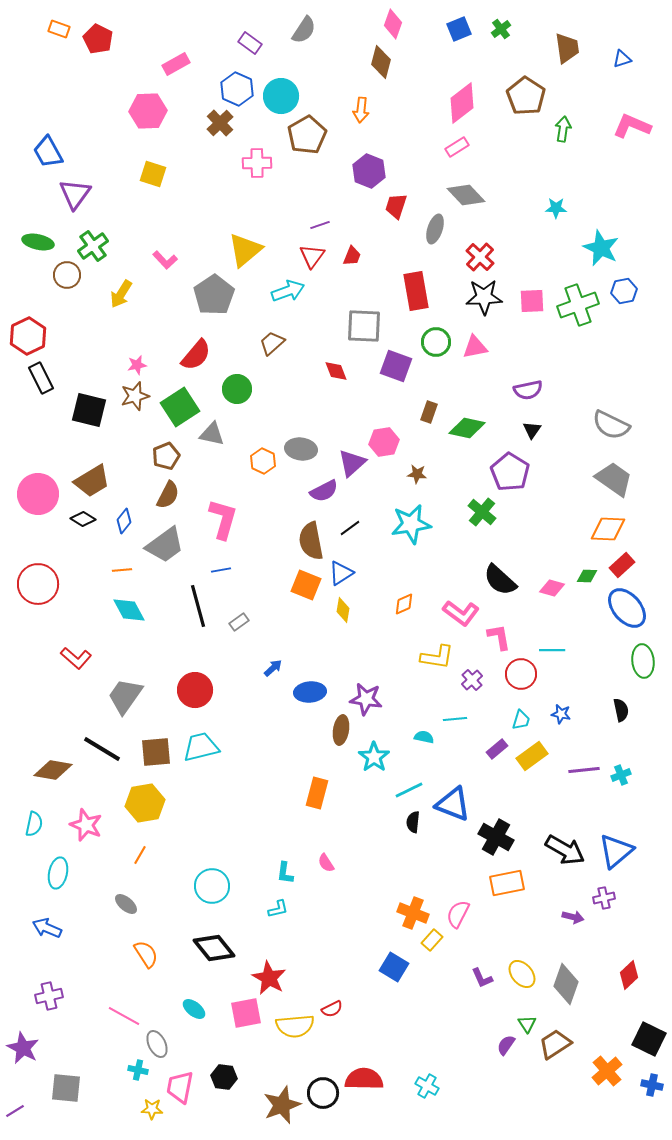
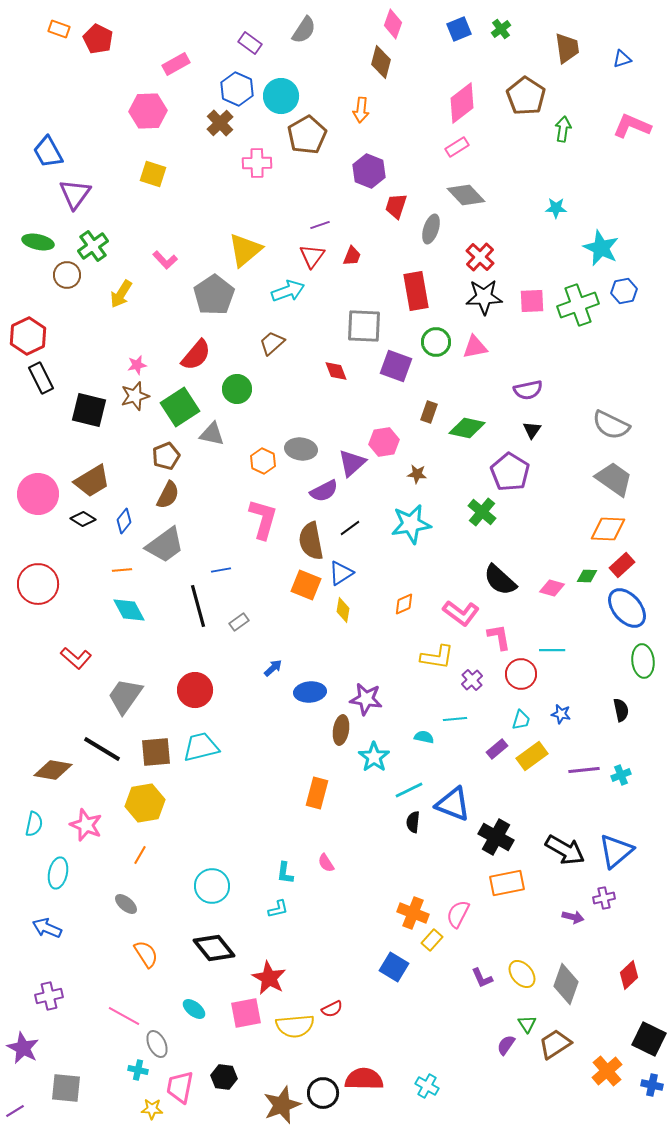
gray ellipse at (435, 229): moved 4 px left
pink L-shape at (223, 519): moved 40 px right
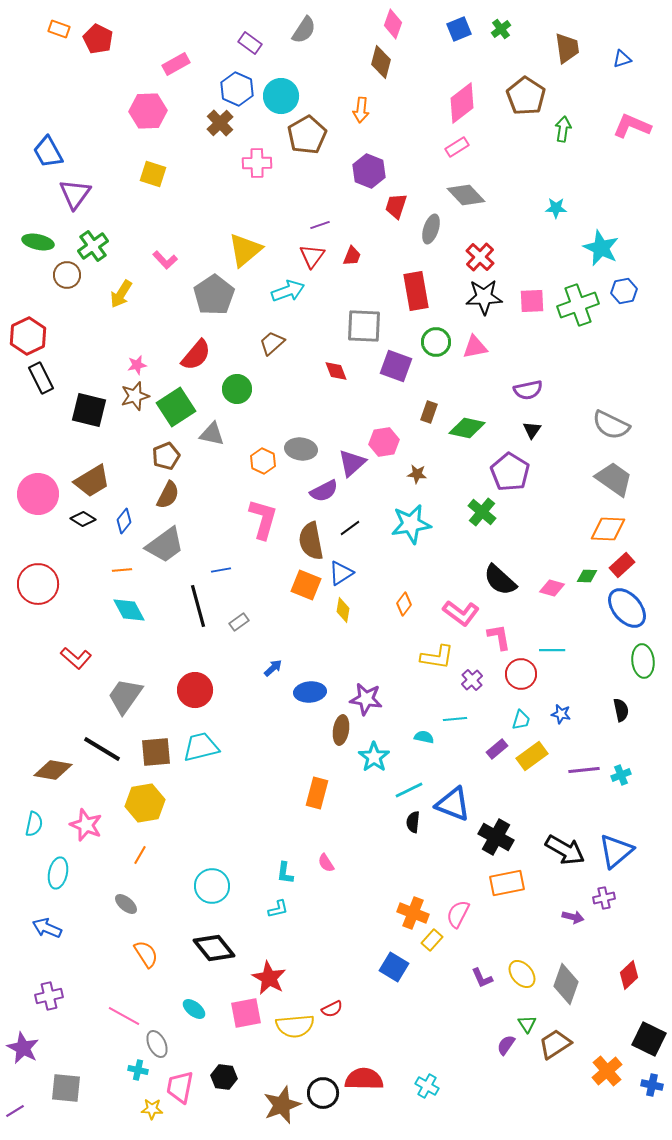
green square at (180, 407): moved 4 px left
orange diamond at (404, 604): rotated 30 degrees counterclockwise
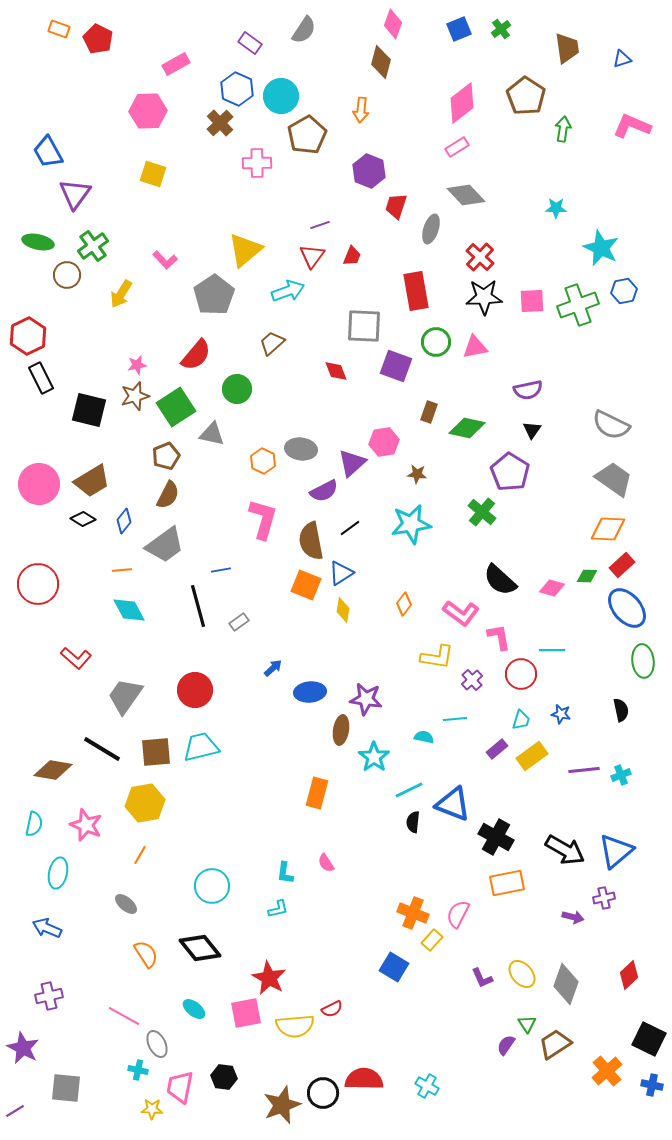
pink circle at (38, 494): moved 1 px right, 10 px up
black diamond at (214, 948): moved 14 px left
